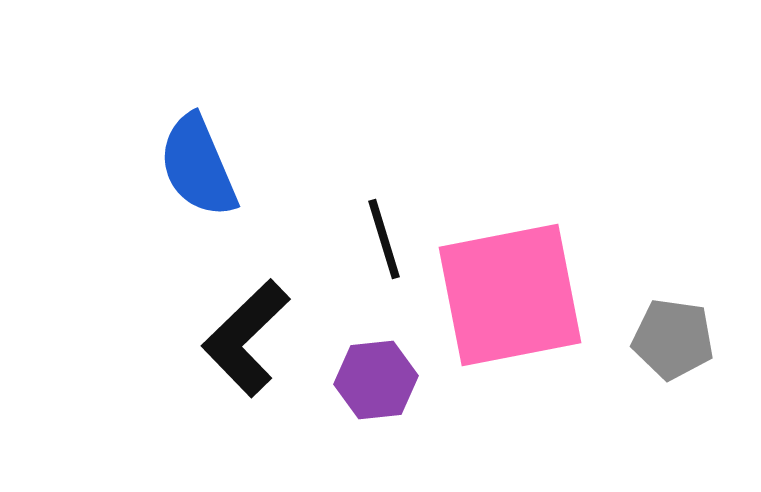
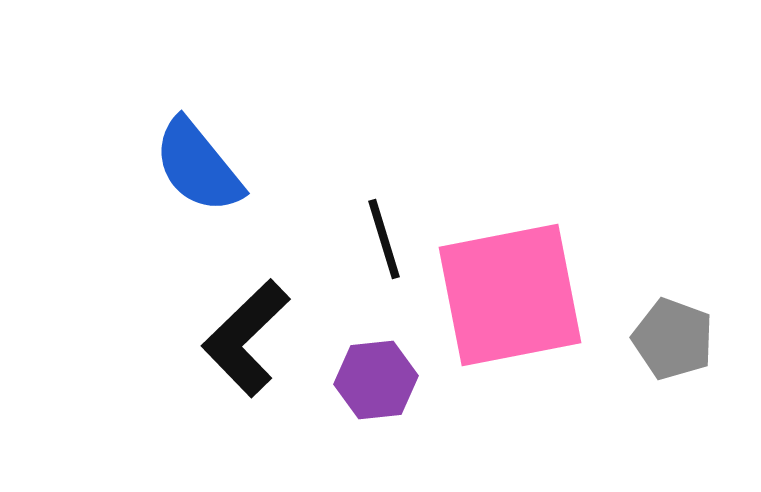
blue semicircle: rotated 16 degrees counterclockwise
gray pentagon: rotated 12 degrees clockwise
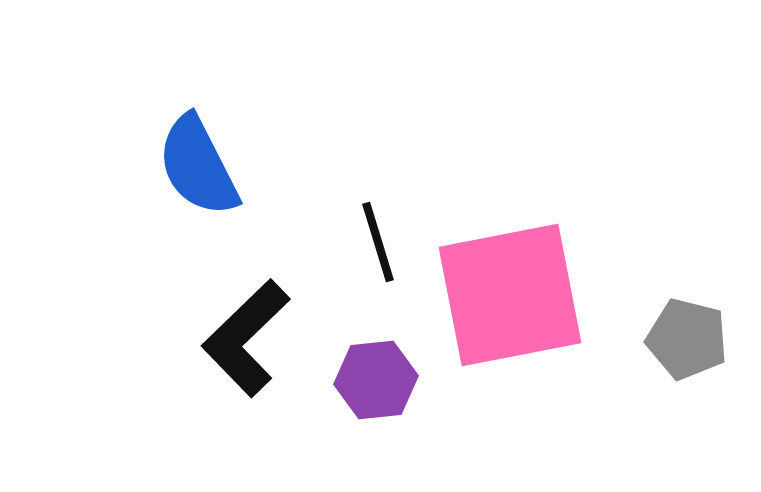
blue semicircle: rotated 12 degrees clockwise
black line: moved 6 px left, 3 px down
gray pentagon: moved 14 px right; rotated 6 degrees counterclockwise
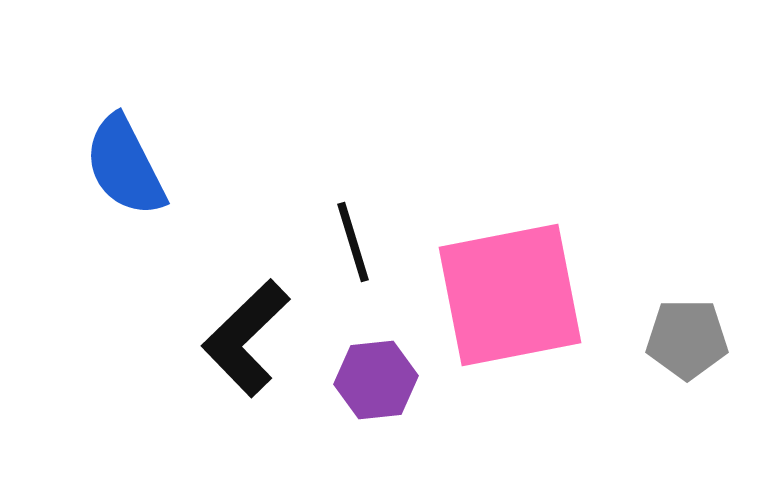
blue semicircle: moved 73 px left
black line: moved 25 px left
gray pentagon: rotated 14 degrees counterclockwise
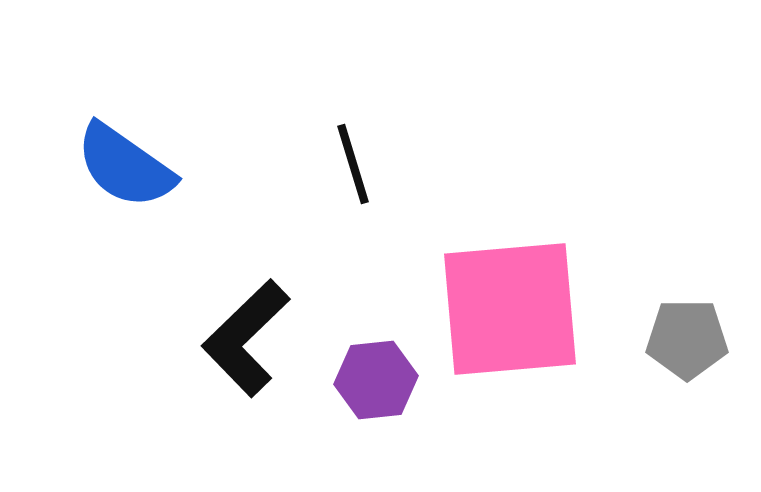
blue semicircle: rotated 28 degrees counterclockwise
black line: moved 78 px up
pink square: moved 14 px down; rotated 6 degrees clockwise
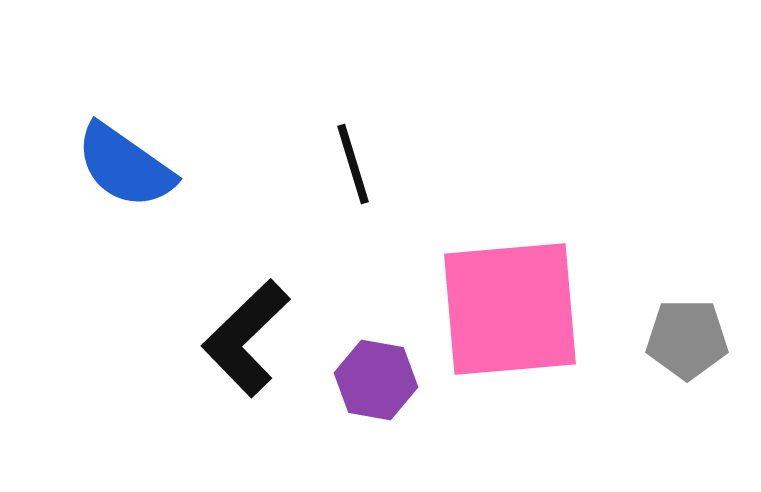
purple hexagon: rotated 16 degrees clockwise
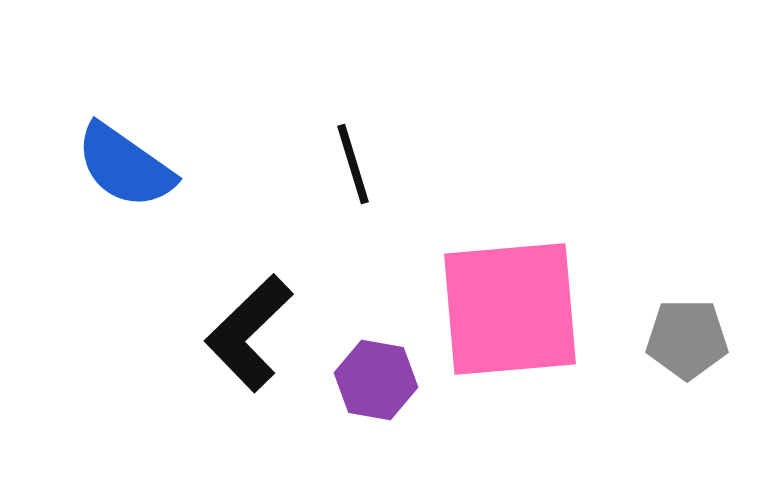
black L-shape: moved 3 px right, 5 px up
